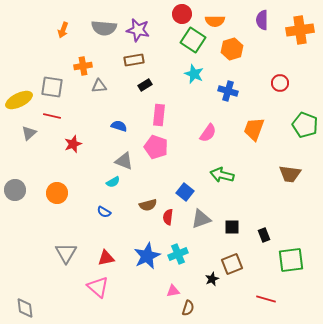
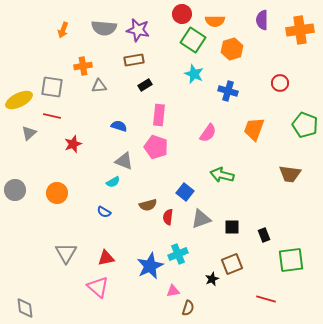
blue star at (147, 256): moved 3 px right, 10 px down
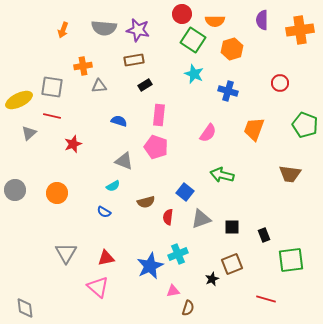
blue semicircle at (119, 126): moved 5 px up
cyan semicircle at (113, 182): moved 4 px down
brown semicircle at (148, 205): moved 2 px left, 3 px up
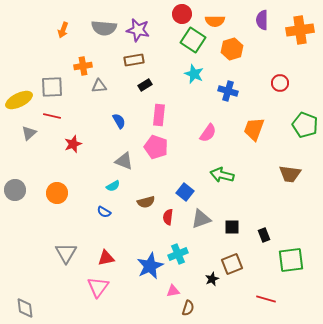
gray square at (52, 87): rotated 10 degrees counterclockwise
blue semicircle at (119, 121): rotated 42 degrees clockwise
pink triangle at (98, 287): rotated 25 degrees clockwise
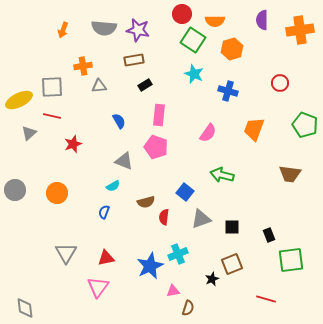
blue semicircle at (104, 212): rotated 80 degrees clockwise
red semicircle at (168, 217): moved 4 px left
black rectangle at (264, 235): moved 5 px right
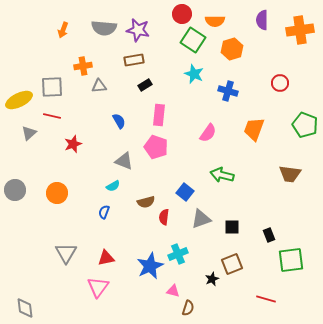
pink triangle at (173, 291): rotated 24 degrees clockwise
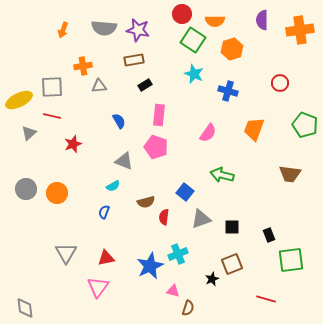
gray circle at (15, 190): moved 11 px right, 1 px up
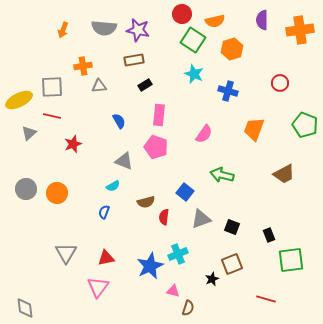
orange semicircle at (215, 21): rotated 12 degrees counterclockwise
pink semicircle at (208, 133): moved 4 px left, 1 px down
brown trapezoid at (290, 174): moved 6 px left; rotated 35 degrees counterclockwise
black square at (232, 227): rotated 21 degrees clockwise
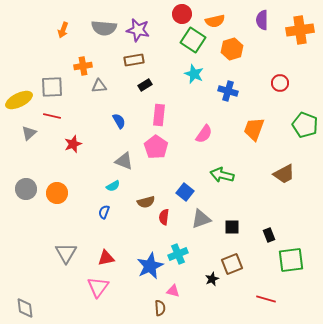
pink pentagon at (156, 147): rotated 15 degrees clockwise
black square at (232, 227): rotated 21 degrees counterclockwise
brown semicircle at (188, 308): moved 28 px left; rotated 21 degrees counterclockwise
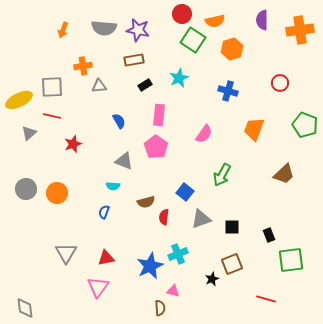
cyan star at (194, 74): moved 15 px left, 4 px down; rotated 24 degrees clockwise
brown trapezoid at (284, 174): rotated 15 degrees counterclockwise
green arrow at (222, 175): rotated 75 degrees counterclockwise
cyan semicircle at (113, 186): rotated 32 degrees clockwise
